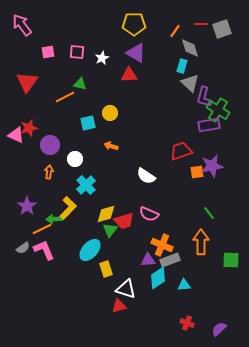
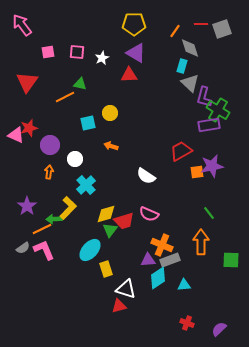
red trapezoid at (181, 151): rotated 10 degrees counterclockwise
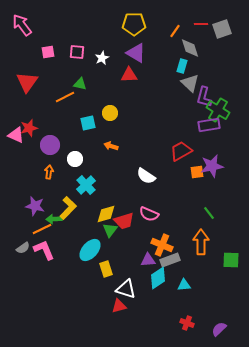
purple star at (27, 206): moved 8 px right; rotated 24 degrees counterclockwise
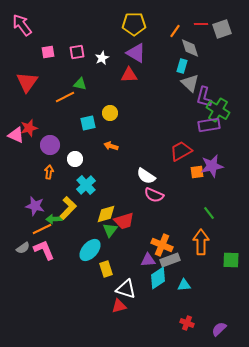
pink square at (77, 52): rotated 14 degrees counterclockwise
pink semicircle at (149, 214): moved 5 px right, 19 px up
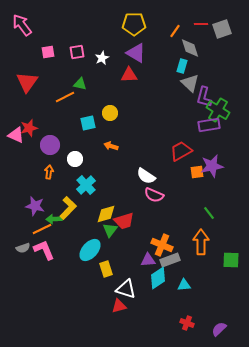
gray semicircle at (23, 248): rotated 16 degrees clockwise
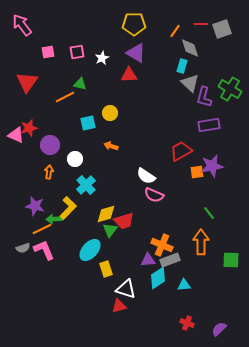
green cross at (218, 110): moved 12 px right, 21 px up
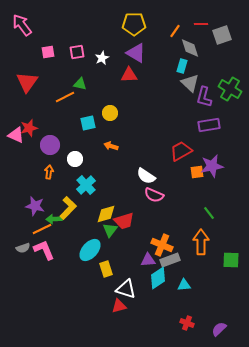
gray square at (222, 29): moved 6 px down
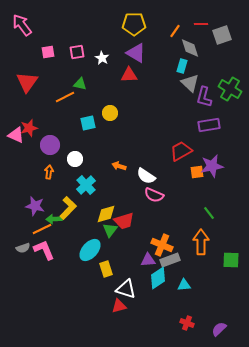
white star at (102, 58): rotated 16 degrees counterclockwise
orange arrow at (111, 146): moved 8 px right, 20 px down
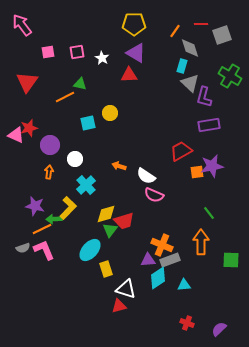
green cross at (230, 89): moved 13 px up
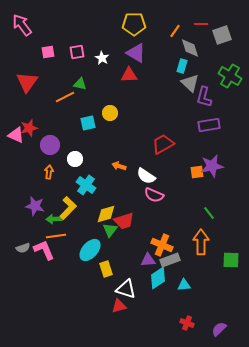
red trapezoid at (181, 151): moved 18 px left, 7 px up
cyan cross at (86, 185): rotated 12 degrees counterclockwise
orange line at (42, 229): moved 14 px right, 7 px down; rotated 18 degrees clockwise
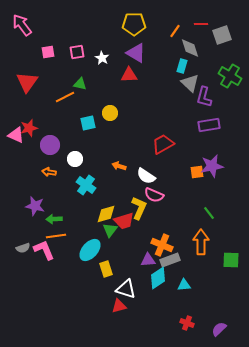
orange arrow at (49, 172): rotated 88 degrees counterclockwise
yellow L-shape at (68, 208): moved 71 px right; rotated 20 degrees counterclockwise
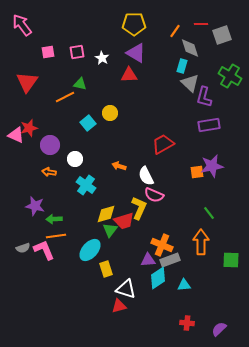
cyan square at (88, 123): rotated 28 degrees counterclockwise
white semicircle at (146, 176): rotated 30 degrees clockwise
red cross at (187, 323): rotated 16 degrees counterclockwise
